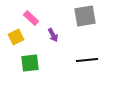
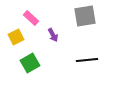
green square: rotated 24 degrees counterclockwise
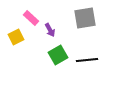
gray square: moved 2 px down
purple arrow: moved 3 px left, 5 px up
green square: moved 28 px right, 8 px up
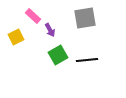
pink rectangle: moved 2 px right, 2 px up
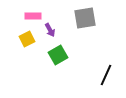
pink rectangle: rotated 42 degrees counterclockwise
yellow square: moved 11 px right, 2 px down
black line: moved 19 px right, 15 px down; rotated 60 degrees counterclockwise
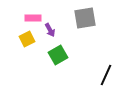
pink rectangle: moved 2 px down
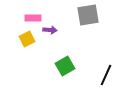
gray square: moved 3 px right, 3 px up
purple arrow: rotated 56 degrees counterclockwise
green square: moved 7 px right, 11 px down
